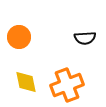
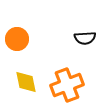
orange circle: moved 2 px left, 2 px down
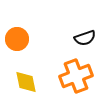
black semicircle: rotated 15 degrees counterclockwise
orange cross: moved 9 px right, 9 px up
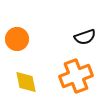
black semicircle: moved 1 px up
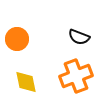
black semicircle: moved 6 px left; rotated 40 degrees clockwise
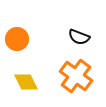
orange cross: rotated 32 degrees counterclockwise
yellow diamond: rotated 15 degrees counterclockwise
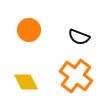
orange circle: moved 12 px right, 9 px up
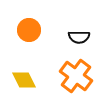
black semicircle: rotated 20 degrees counterclockwise
yellow diamond: moved 2 px left, 2 px up
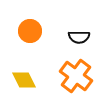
orange circle: moved 1 px right, 1 px down
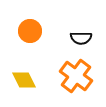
black semicircle: moved 2 px right, 1 px down
